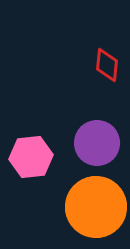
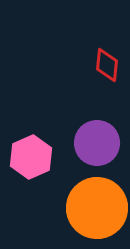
pink hexagon: rotated 18 degrees counterclockwise
orange circle: moved 1 px right, 1 px down
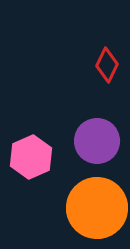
red diamond: rotated 20 degrees clockwise
purple circle: moved 2 px up
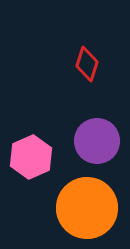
red diamond: moved 20 px left, 1 px up; rotated 8 degrees counterclockwise
orange circle: moved 10 px left
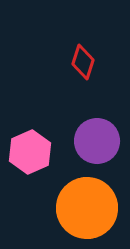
red diamond: moved 4 px left, 2 px up
pink hexagon: moved 1 px left, 5 px up
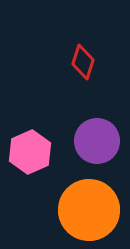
orange circle: moved 2 px right, 2 px down
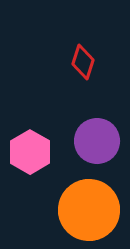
pink hexagon: rotated 6 degrees counterclockwise
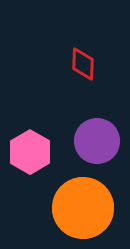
red diamond: moved 2 px down; rotated 16 degrees counterclockwise
orange circle: moved 6 px left, 2 px up
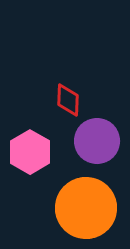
red diamond: moved 15 px left, 36 px down
orange circle: moved 3 px right
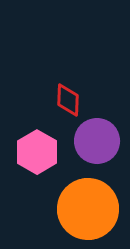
pink hexagon: moved 7 px right
orange circle: moved 2 px right, 1 px down
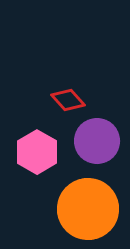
red diamond: rotated 44 degrees counterclockwise
